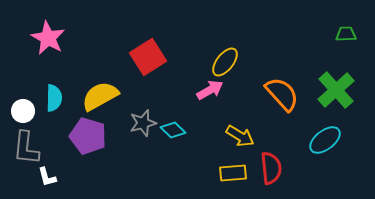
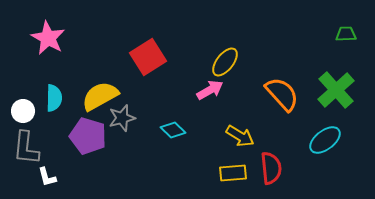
gray star: moved 21 px left, 5 px up
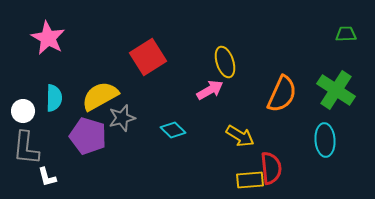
yellow ellipse: rotated 56 degrees counterclockwise
green cross: rotated 15 degrees counterclockwise
orange semicircle: rotated 66 degrees clockwise
cyan ellipse: rotated 56 degrees counterclockwise
yellow rectangle: moved 17 px right, 7 px down
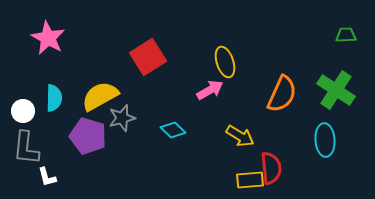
green trapezoid: moved 1 px down
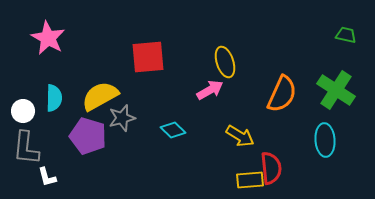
green trapezoid: rotated 15 degrees clockwise
red square: rotated 27 degrees clockwise
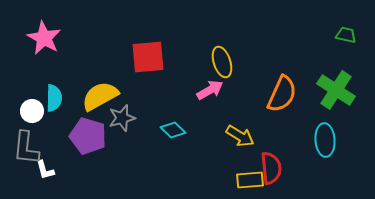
pink star: moved 4 px left
yellow ellipse: moved 3 px left
white circle: moved 9 px right
white L-shape: moved 2 px left, 7 px up
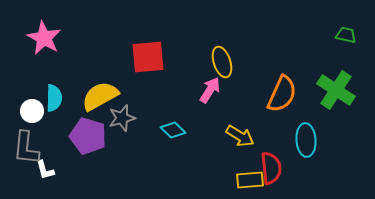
pink arrow: rotated 28 degrees counterclockwise
cyan ellipse: moved 19 px left
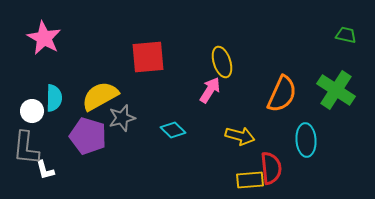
yellow arrow: rotated 16 degrees counterclockwise
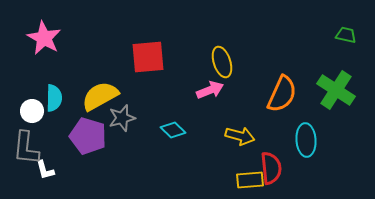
pink arrow: rotated 36 degrees clockwise
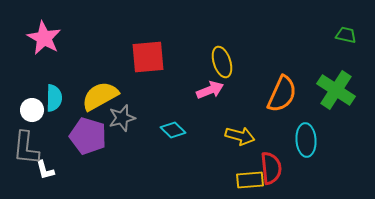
white circle: moved 1 px up
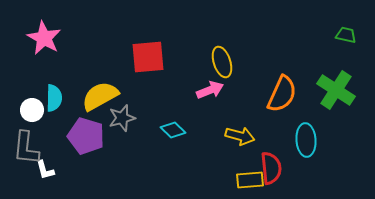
purple pentagon: moved 2 px left
